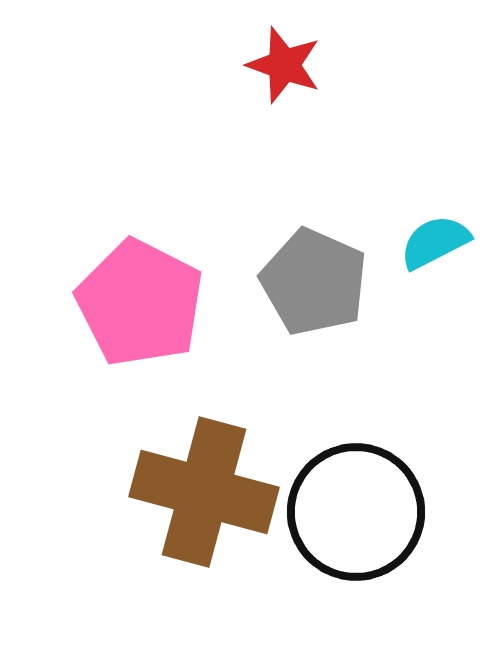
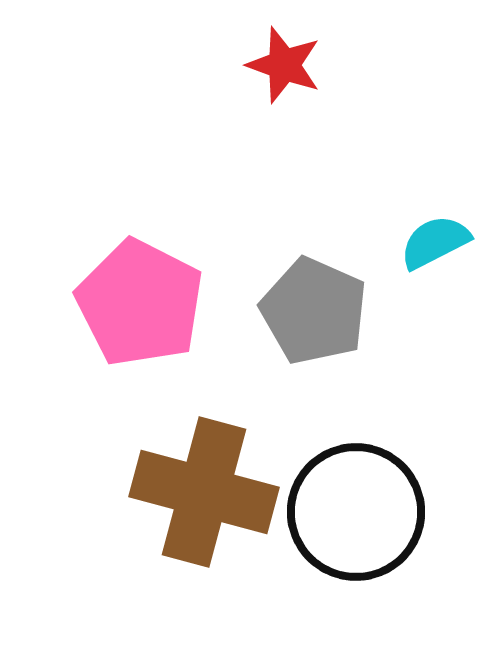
gray pentagon: moved 29 px down
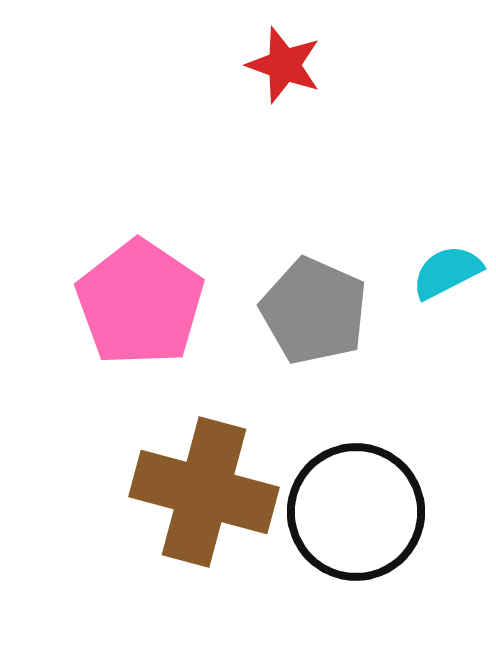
cyan semicircle: moved 12 px right, 30 px down
pink pentagon: rotated 7 degrees clockwise
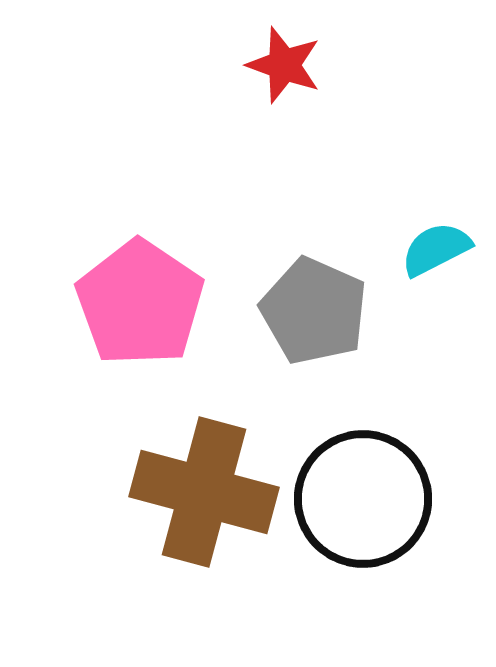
cyan semicircle: moved 11 px left, 23 px up
black circle: moved 7 px right, 13 px up
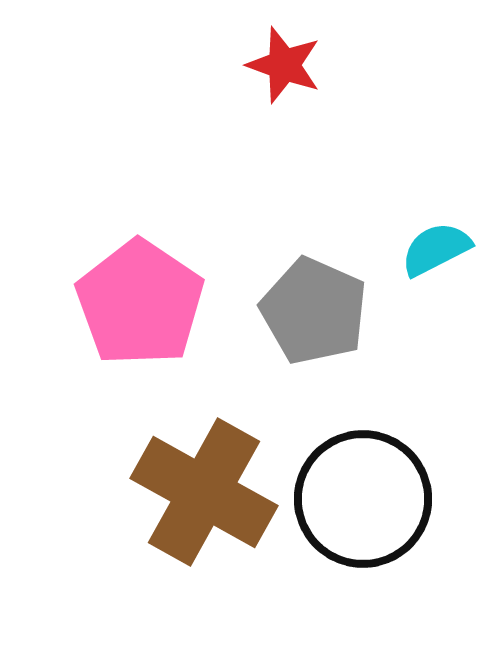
brown cross: rotated 14 degrees clockwise
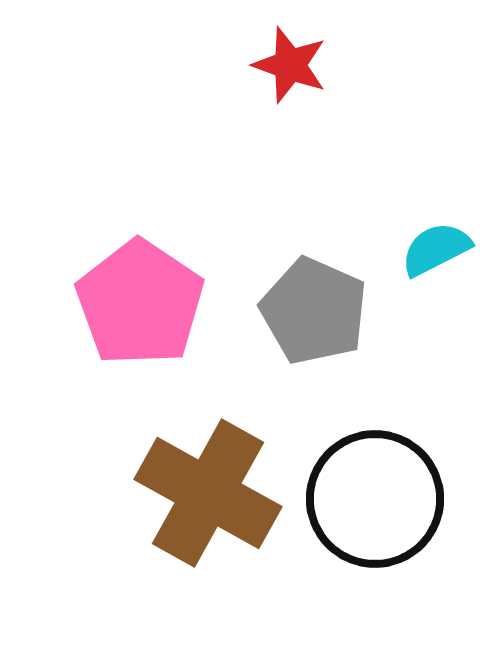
red star: moved 6 px right
brown cross: moved 4 px right, 1 px down
black circle: moved 12 px right
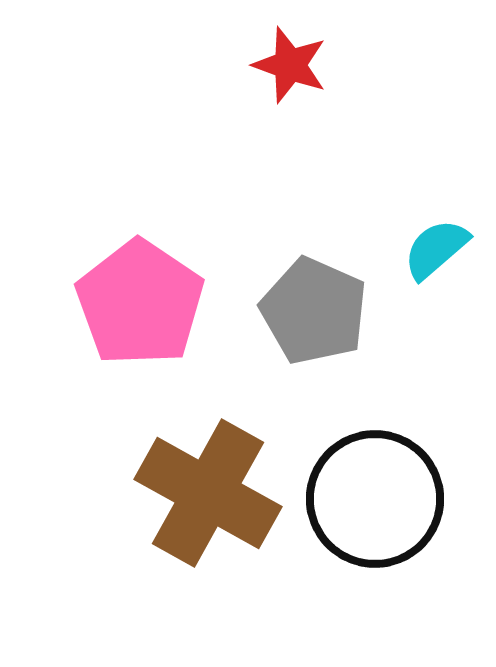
cyan semicircle: rotated 14 degrees counterclockwise
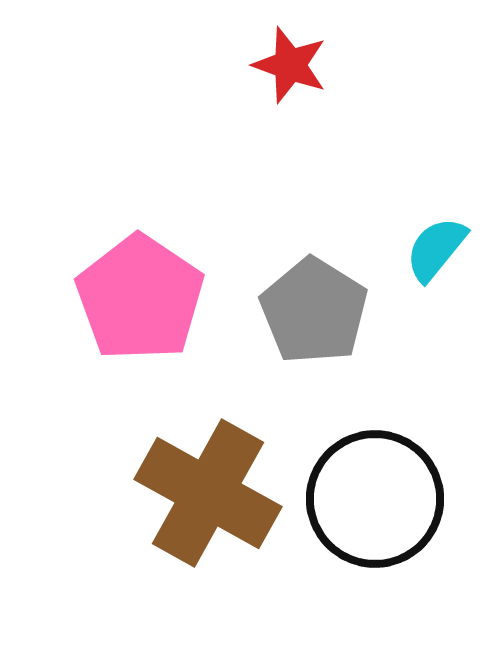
cyan semicircle: rotated 10 degrees counterclockwise
pink pentagon: moved 5 px up
gray pentagon: rotated 8 degrees clockwise
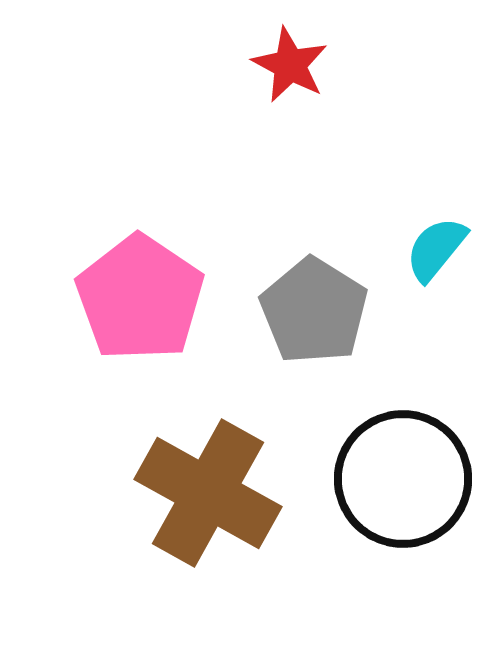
red star: rotated 8 degrees clockwise
black circle: moved 28 px right, 20 px up
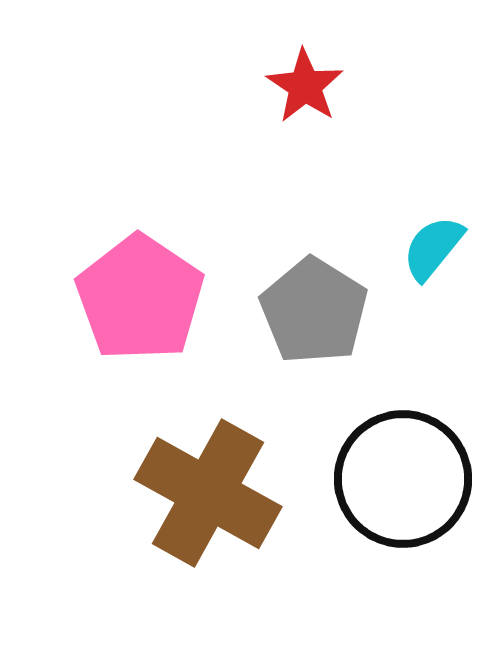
red star: moved 15 px right, 21 px down; rotated 6 degrees clockwise
cyan semicircle: moved 3 px left, 1 px up
